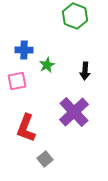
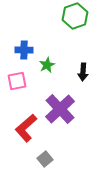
green hexagon: rotated 20 degrees clockwise
black arrow: moved 2 px left, 1 px down
purple cross: moved 14 px left, 3 px up
red L-shape: rotated 28 degrees clockwise
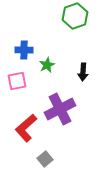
purple cross: rotated 16 degrees clockwise
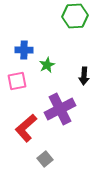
green hexagon: rotated 15 degrees clockwise
black arrow: moved 1 px right, 4 px down
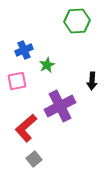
green hexagon: moved 2 px right, 5 px down
blue cross: rotated 24 degrees counterclockwise
black arrow: moved 8 px right, 5 px down
purple cross: moved 3 px up
gray square: moved 11 px left
